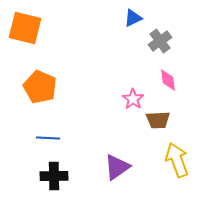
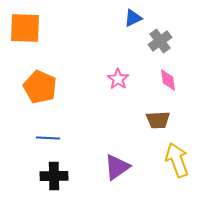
orange square: rotated 12 degrees counterclockwise
pink star: moved 15 px left, 20 px up
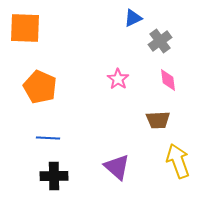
yellow arrow: moved 1 px right, 1 px down
purple triangle: rotated 44 degrees counterclockwise
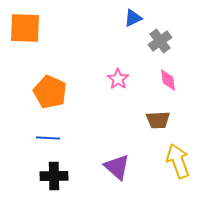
orange pentagon: moved 10 px right, 5 px down
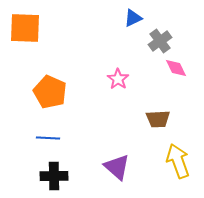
pink diamond: moved 8 px right, 12 px up; rotated 20 degrees counterclockwise
brown trapezoid: moved 1 px up
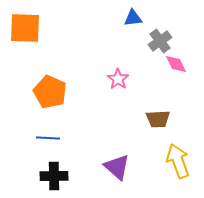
blue triangle: rotated 18 degrees clockwise
pink diamond: moved 4 px up
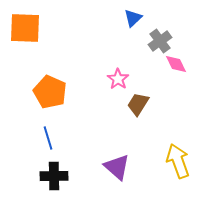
blue triangle: rotated 36 degrees counterclockwise
brown trapezoid: moved 20 px left, 15 px up; rotated 125 degrees clockwise
blue line: rotated 70 degrees clockwise
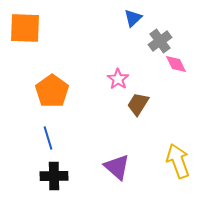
orange pentagon: moved 2 px right, 1 px up; rotated 12 degrees clockwise
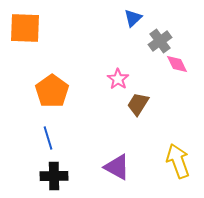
pink diamond: moved 1 px right
purple triangle: rotated 12 degrees counterclockwise
